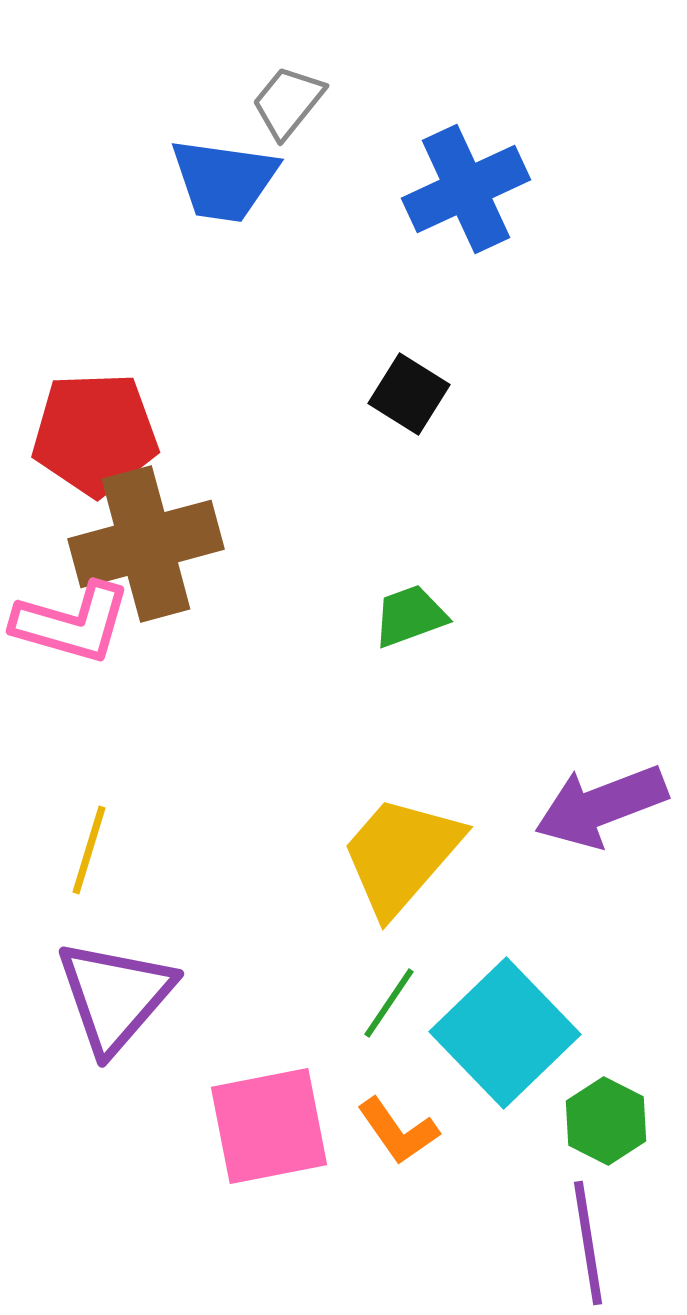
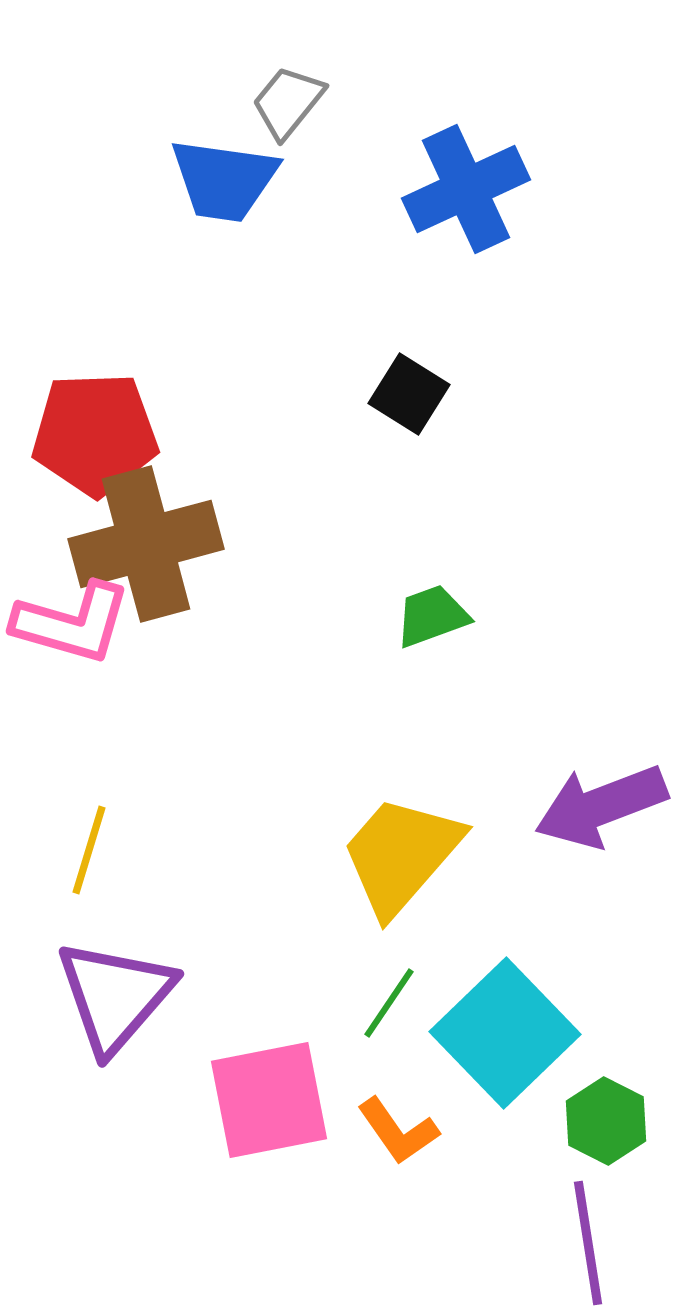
green trapezoid: moved 22 px right
pink square: moved 26 px up
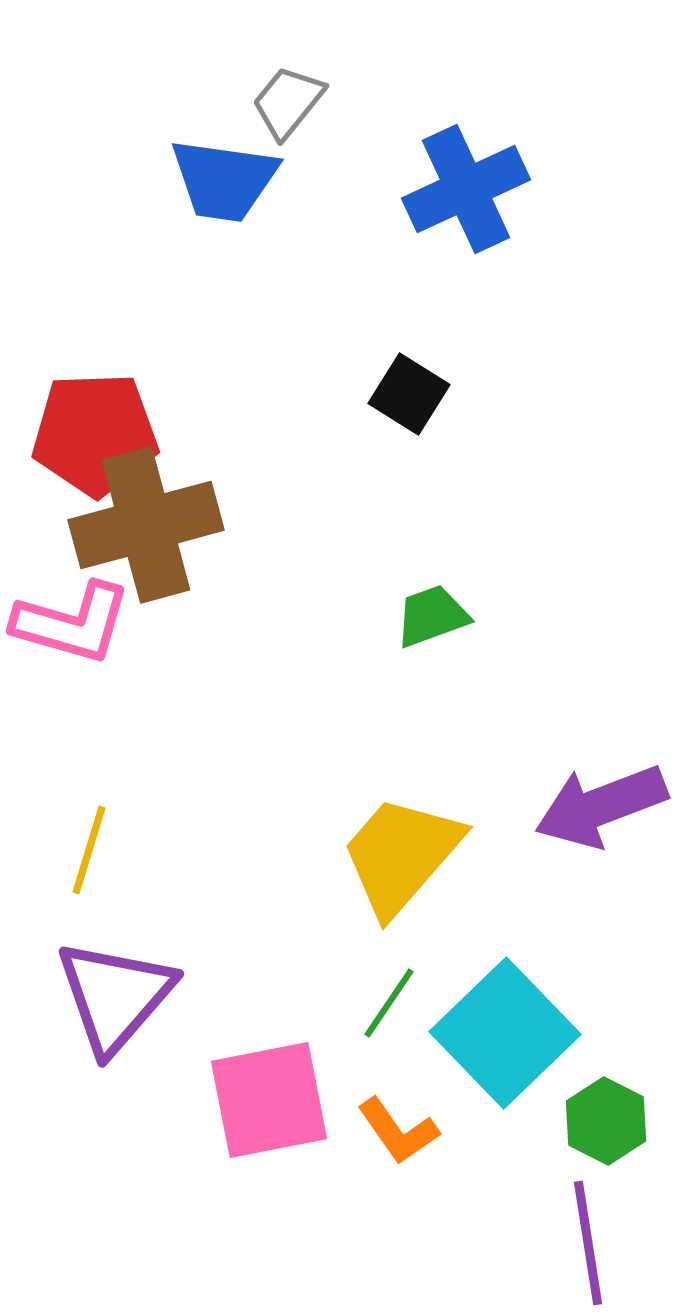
brown cross: moved 19 px up
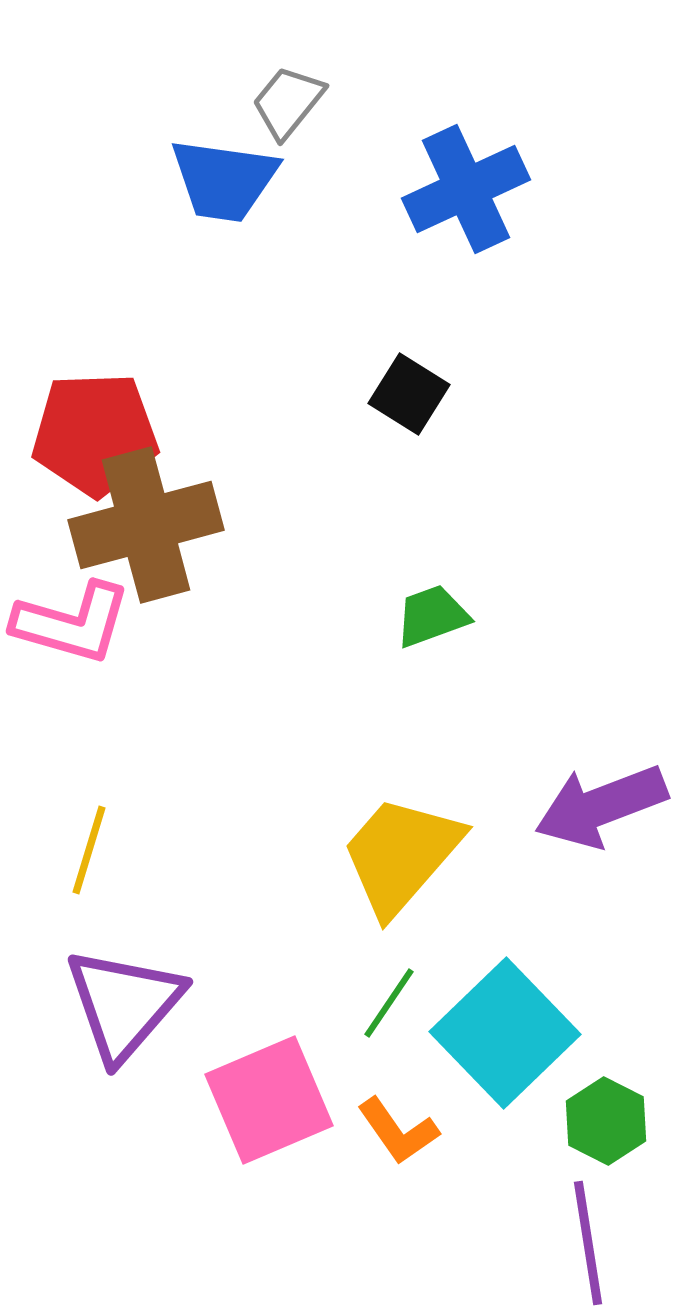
purple triangle: moved 9 px right, 8 px down
pink square: rotated 12 degrees counterclockwise
